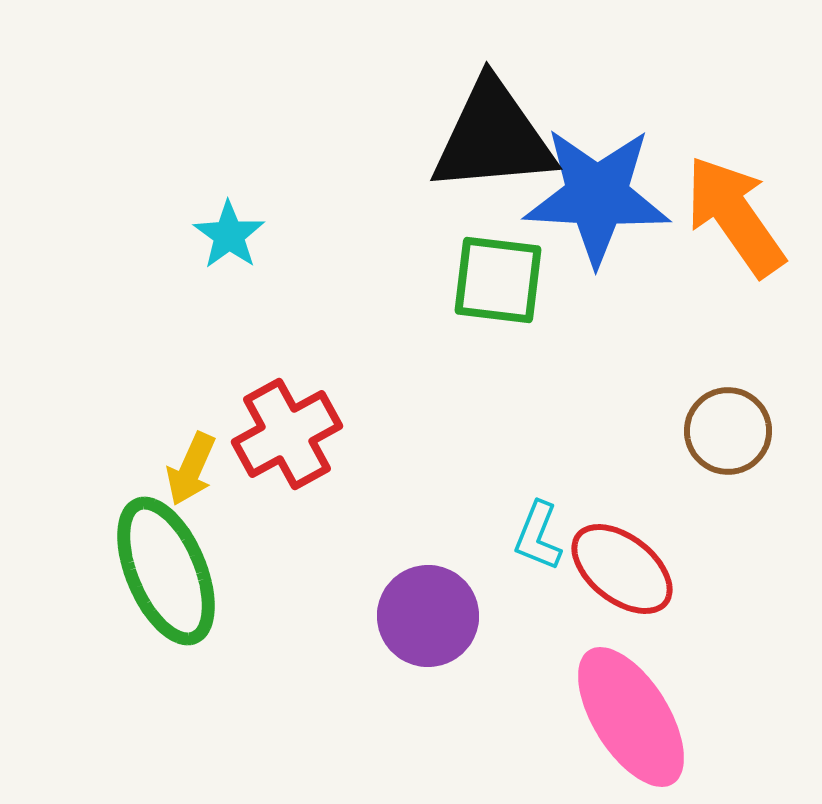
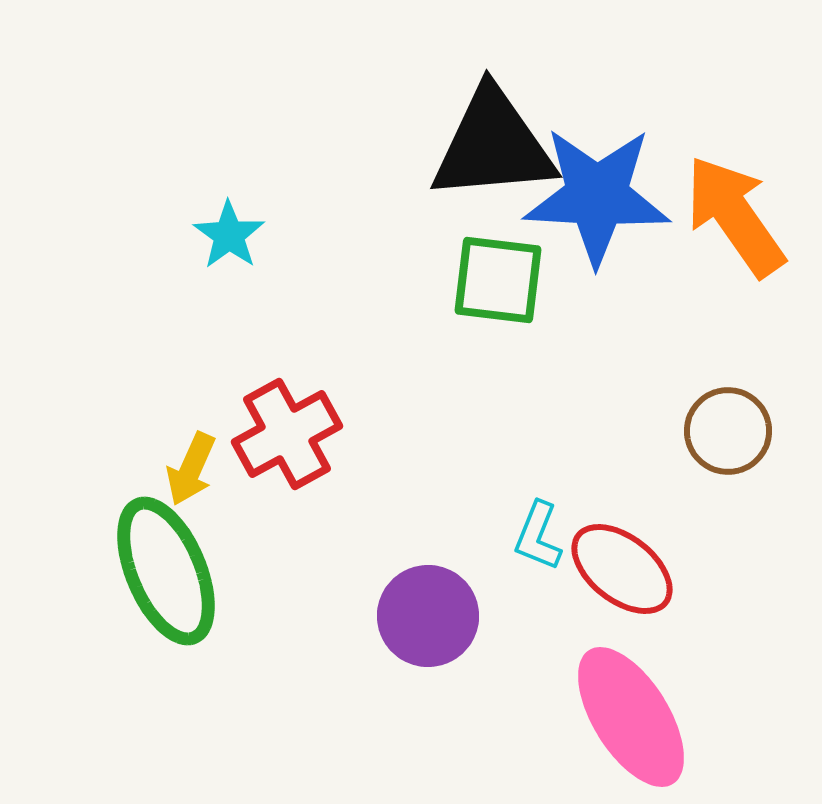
black triangle: moved 8 px down
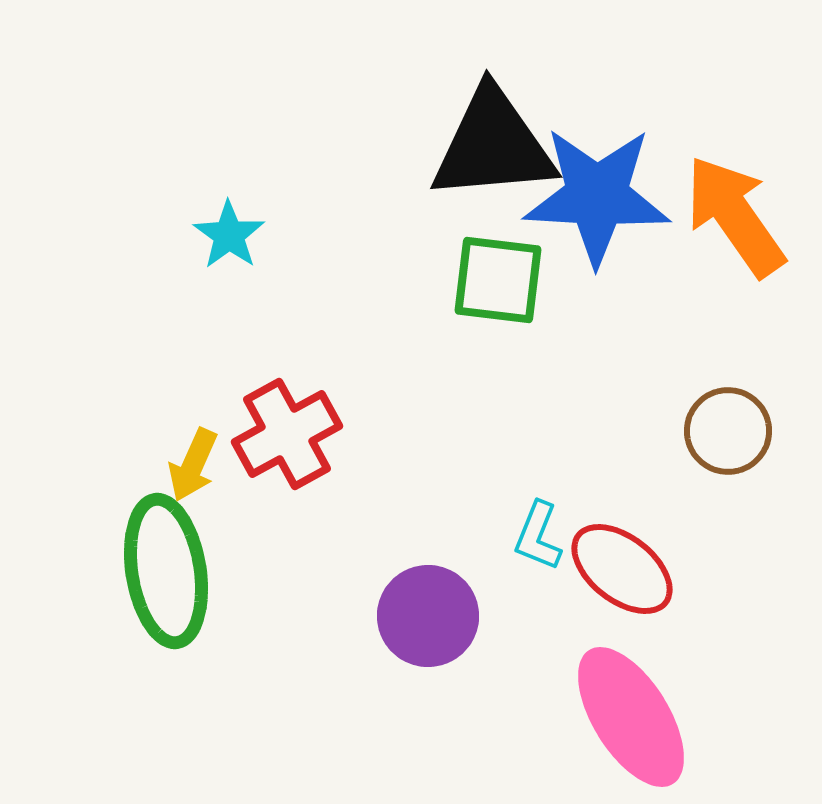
yellow arrow: moved 2 px right, 4 px up
green ellipse: rotated 14 degrees clockwise
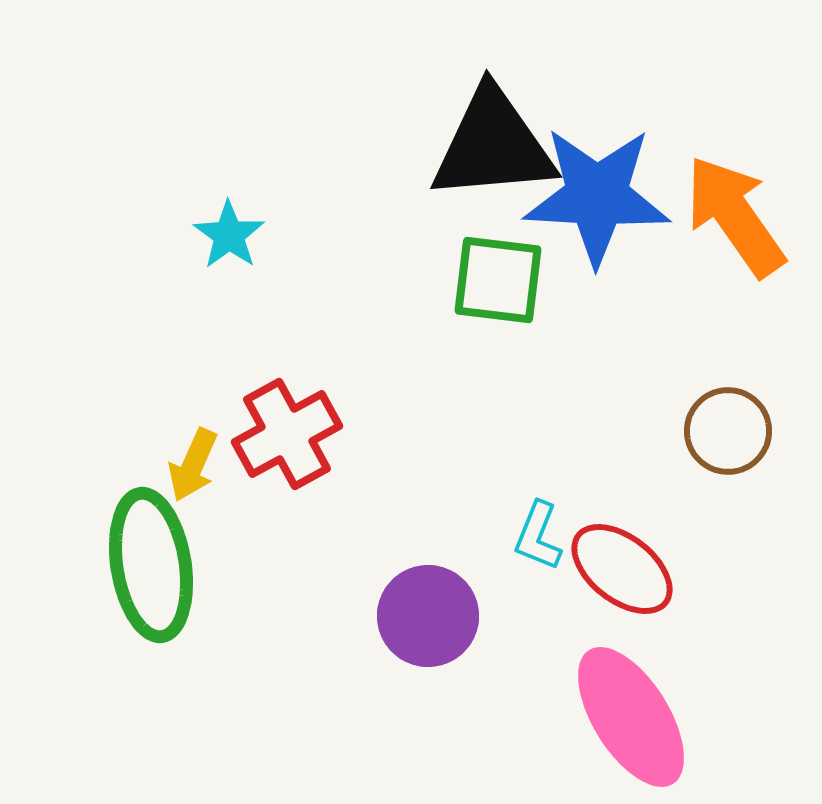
green ellipse: moved 15 px left, 6 px up
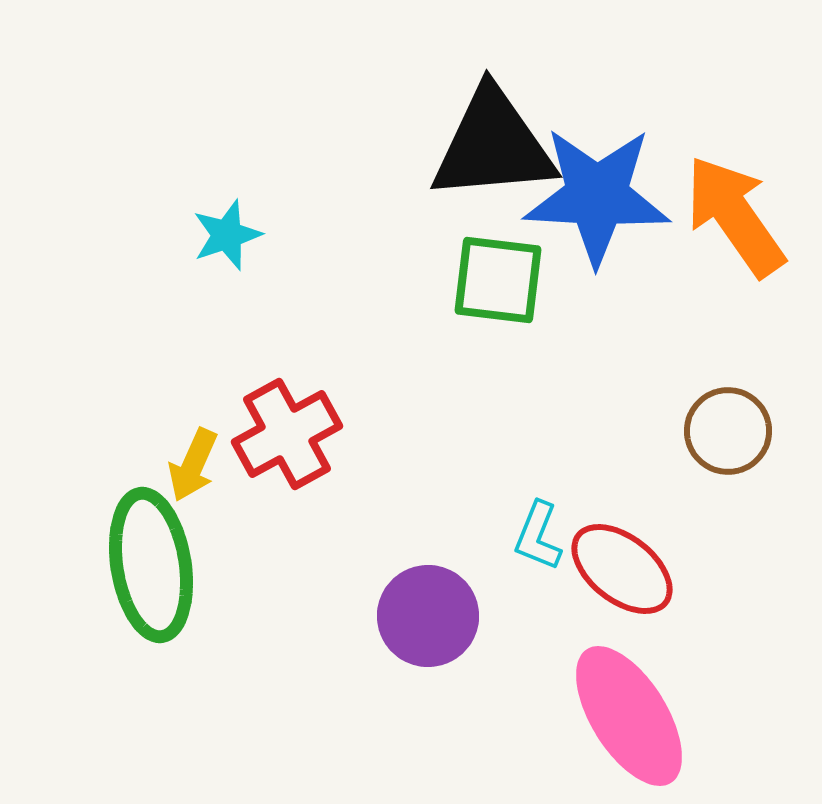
cyan star: moved 2 px left; rotated 18 degrees clockwise
pink ellipse: moved 2 px left, 1 px up
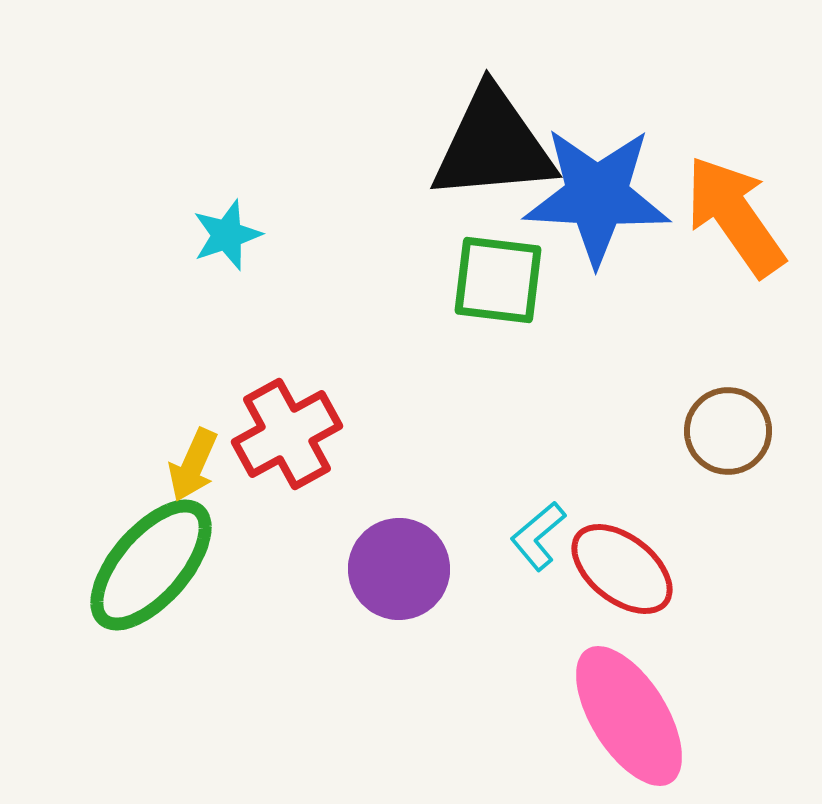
cyan L-shape: rotated 28 degrees clockwise
green ellipse: rotated 50 degrees clockwise
purple circle: moved 29 px left, 47 px up
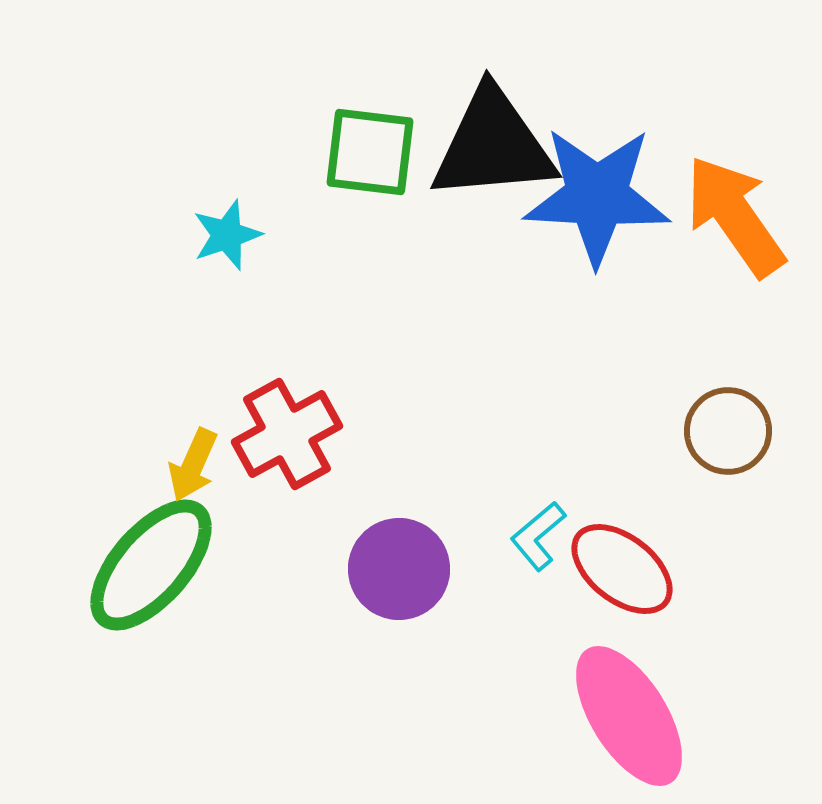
green square: moved 128 px left, 128 px up
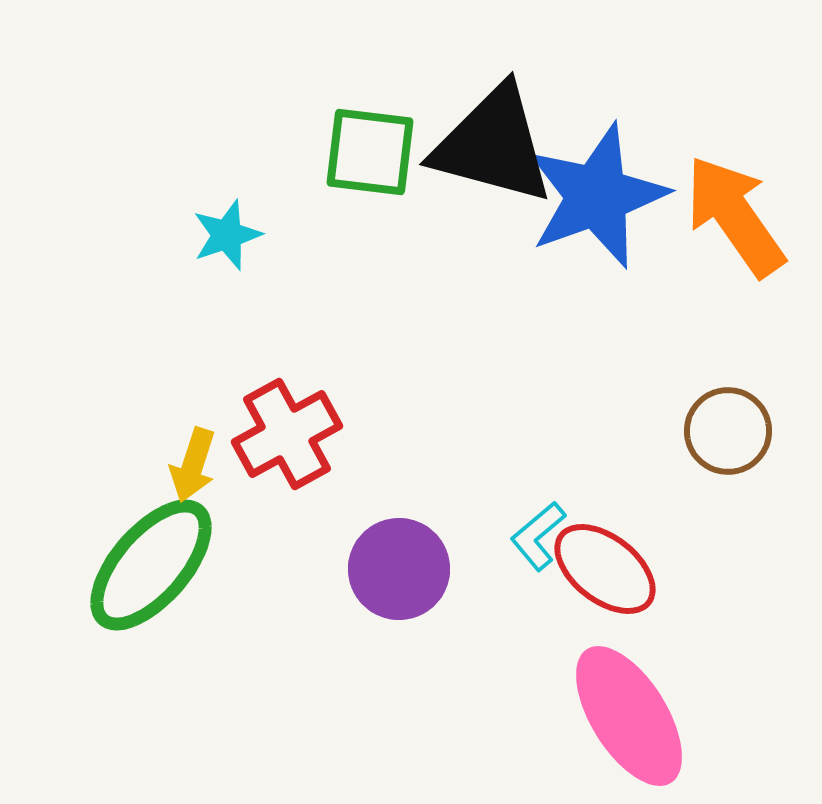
black triangle: rotated 20 degrees clockwise
blue star: rotated 23 degrees counterclockwise
yellow arrow: rotated 6 degrees counterclockwise
red ellipse: moved 17 px left
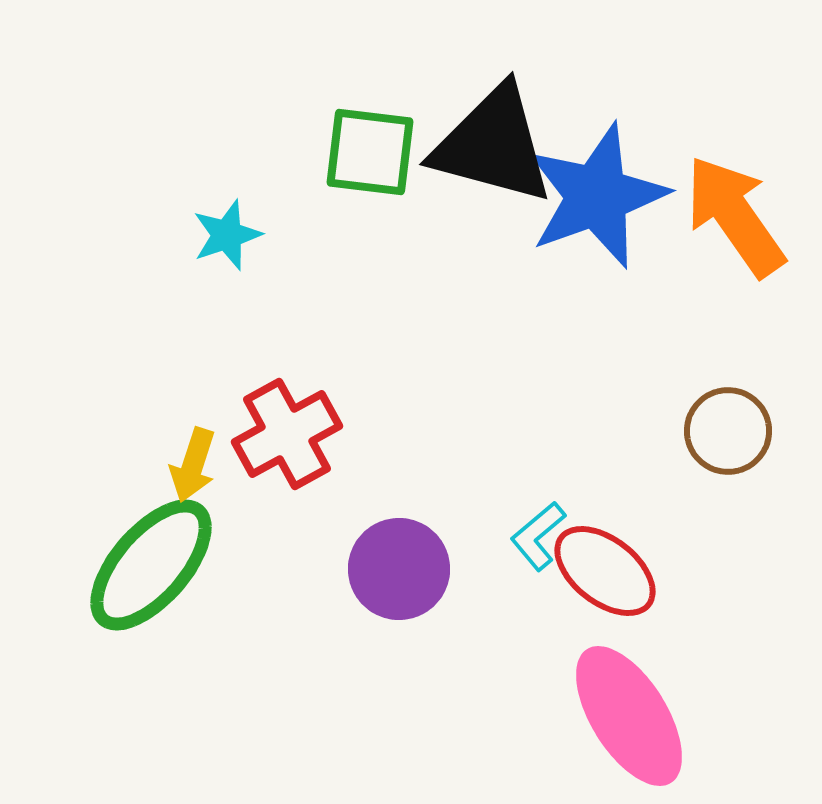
red ellipse: moved 2 px down
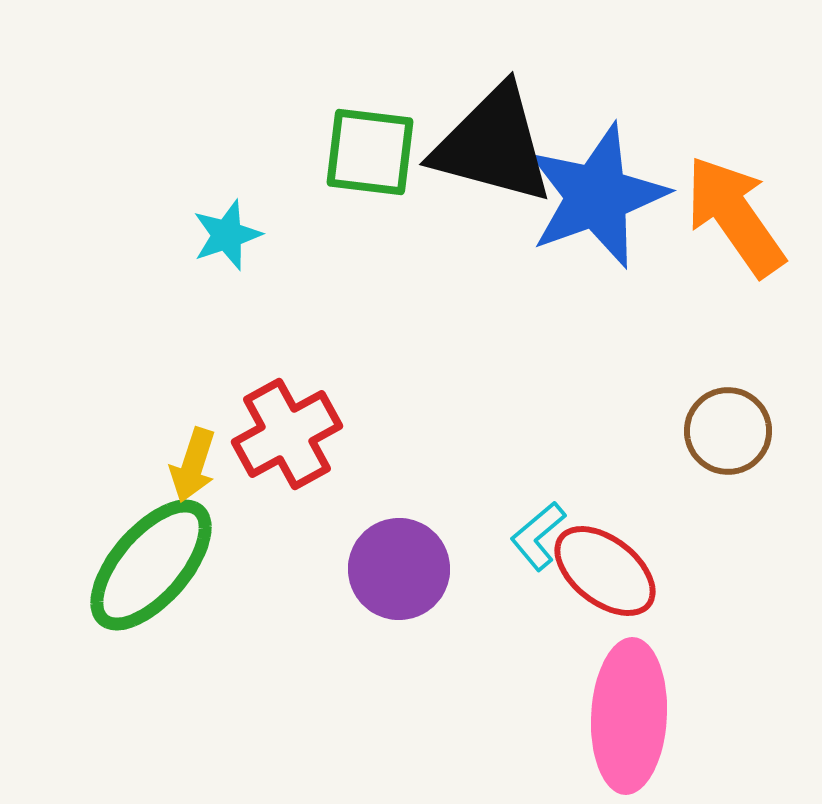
pink ellipse: rotated 35 degrees clockwise
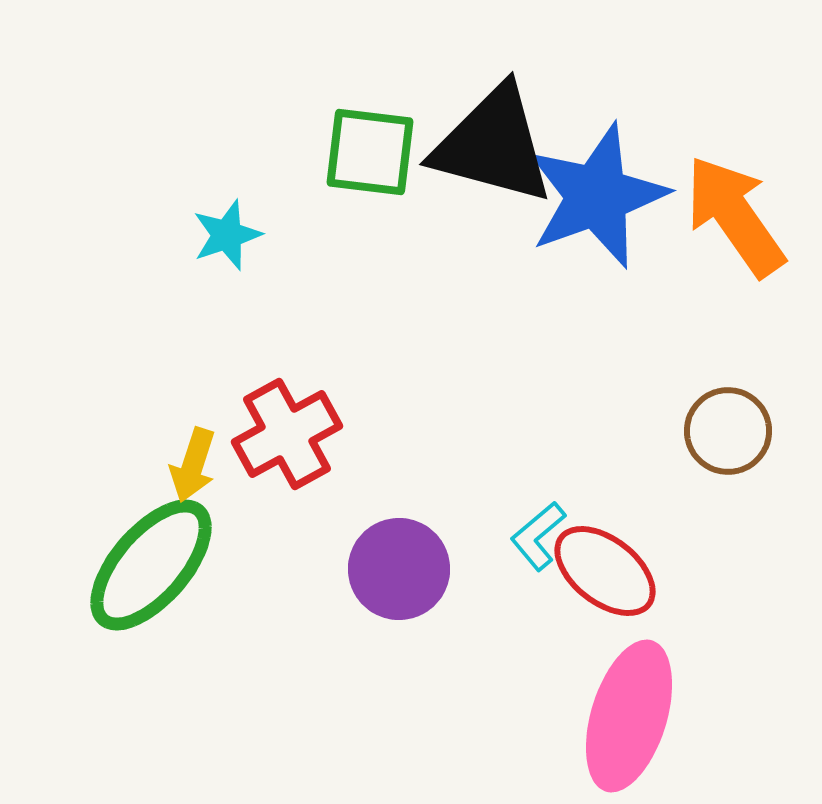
pink ellipse: rotated 14 degrees clockwise
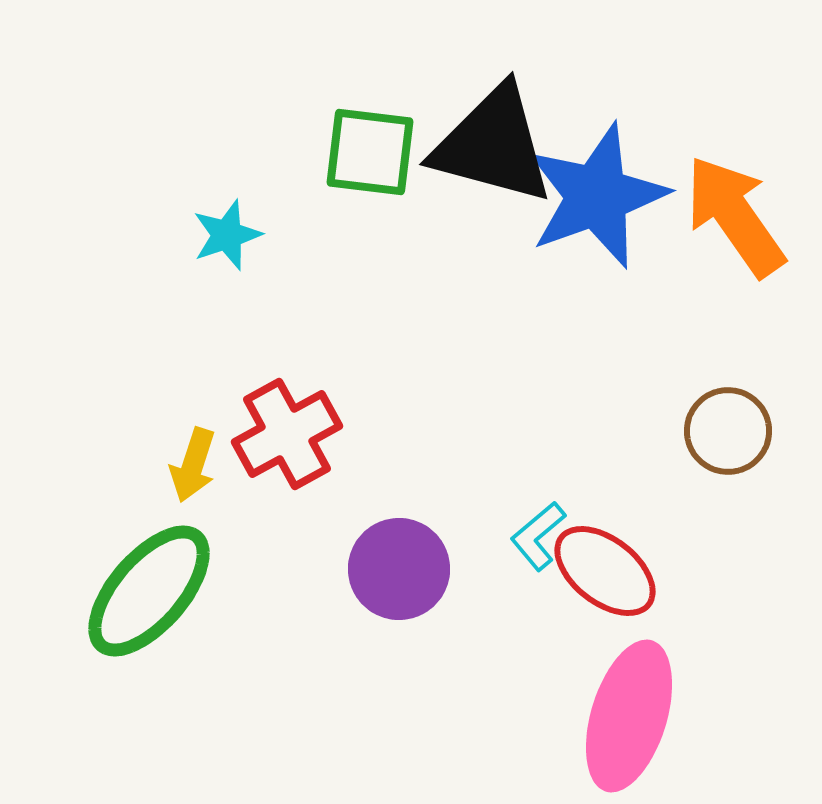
green ellipse: moved 2 px left, 26 px down
